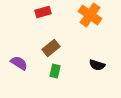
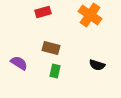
brown rectangle: rotated 54 degrees clockwise
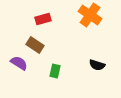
red rectangle: moved 7 px down
brown rectangle: moved 16 px left, 3 px up; rotated 18 degrees clockwise
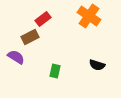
orange cross: moved 1 px left, 1 px down
red rectangle: rotated 21 degrees counterclockwise
brown rectangle: moved 5 px left, 8 px up; rotated 60 degrees counterclockwise
purple semicircle: moved 3 px left, 6 px up
